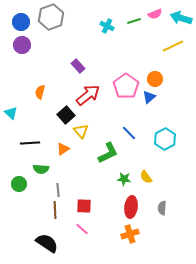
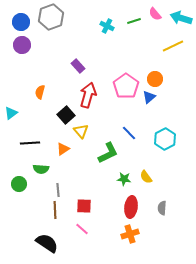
pink semicircle: rotated 72 degrees clockwise
red arrow: rotated 35 degrees counterclockwise
cyan triangle: rotated 40 degrees clockwise
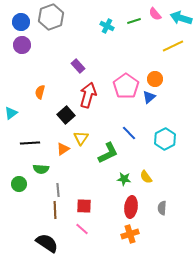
yellow triangle: moved 7 px down; rotated 14 degrees clockwise
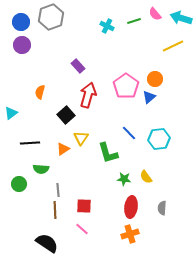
cyan hexagon: moved 6 px left; rotated 20 degrees clockwise
green L-shape: rotated 100 degrees clockwise
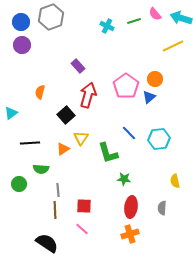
yellow semicircle: moved 29 px right, 4 px down; rotated 24 degrees clockwise
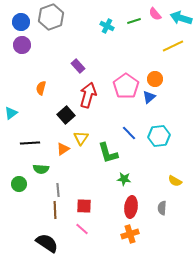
orange semicircle: moved 1 px right, 4 px up
cyan hexagon: moved 3 px up
yellow semicircle: rotated 48 degrees counterclockwise
